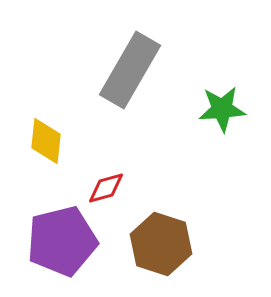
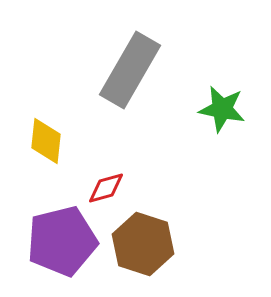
green star: rotated 15 degrees clockwise
brown hexagon: moved 18 px left
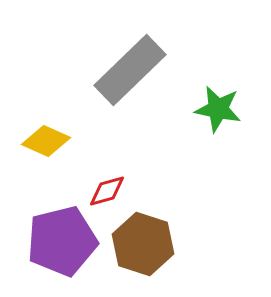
gray rectangle: rotated 16 degrees clockwise
green star: moved 4 px left
yellow diamond: rotated 72 degrees counterclockwise
red diamond: moved 1 px right, 3 px down
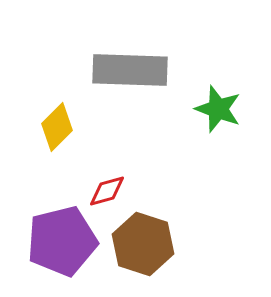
gray rectangle: rotated 46 degrees clockwise
green star: rotated 9 degrees clockwise
yellow diamond: moved 11 px right, 14 px up; rotated 69 degrees counterclockwise
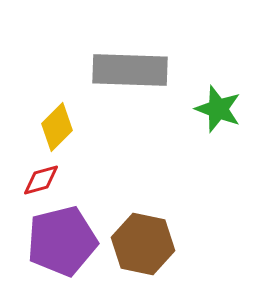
red diamond: moved 66 px left, 11 px up
brown hexagon: rotated 6 degrees counterclockwise
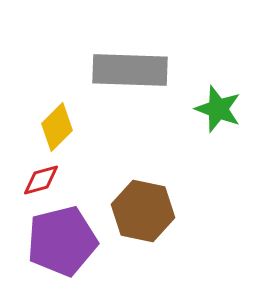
brown hexagon: moved 33 px up
